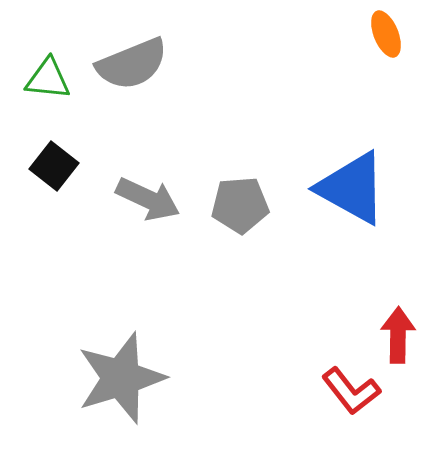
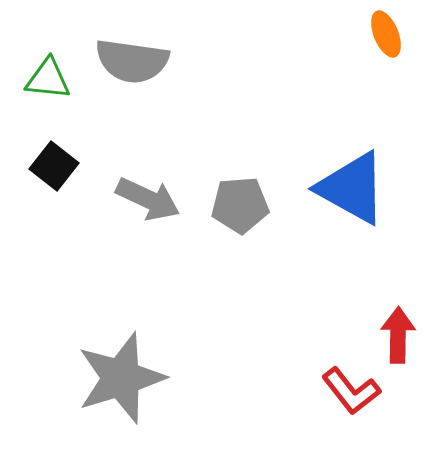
gray semicircle: moved 3 px up; rotated 30 degrees clockwise
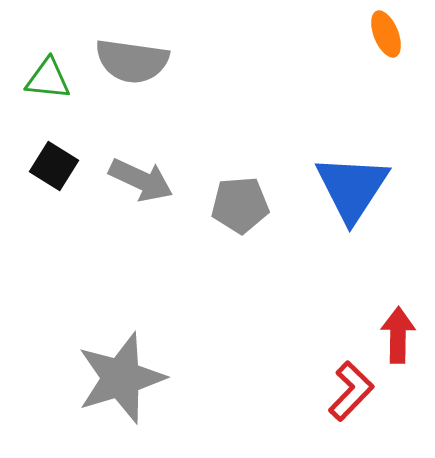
black square: rotated 6 degrees counterclockwise
blue triangle: rotated 34 degrees clockwise
gray arrow: moved 7 px left, 19 px up
red L-shape: rotated 98 degrees counterclockwise
